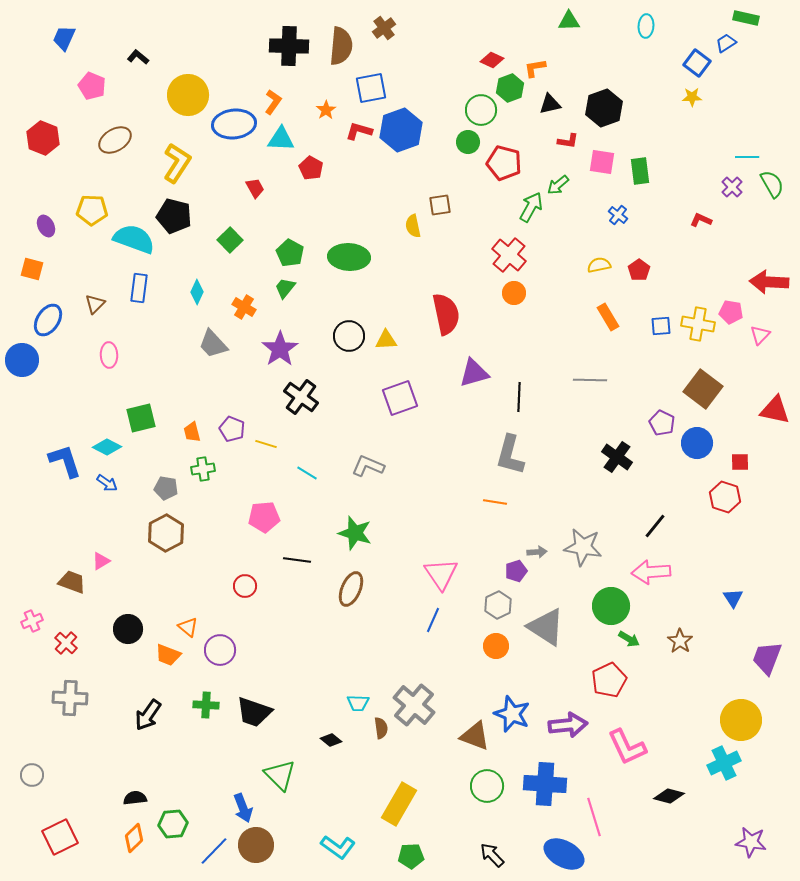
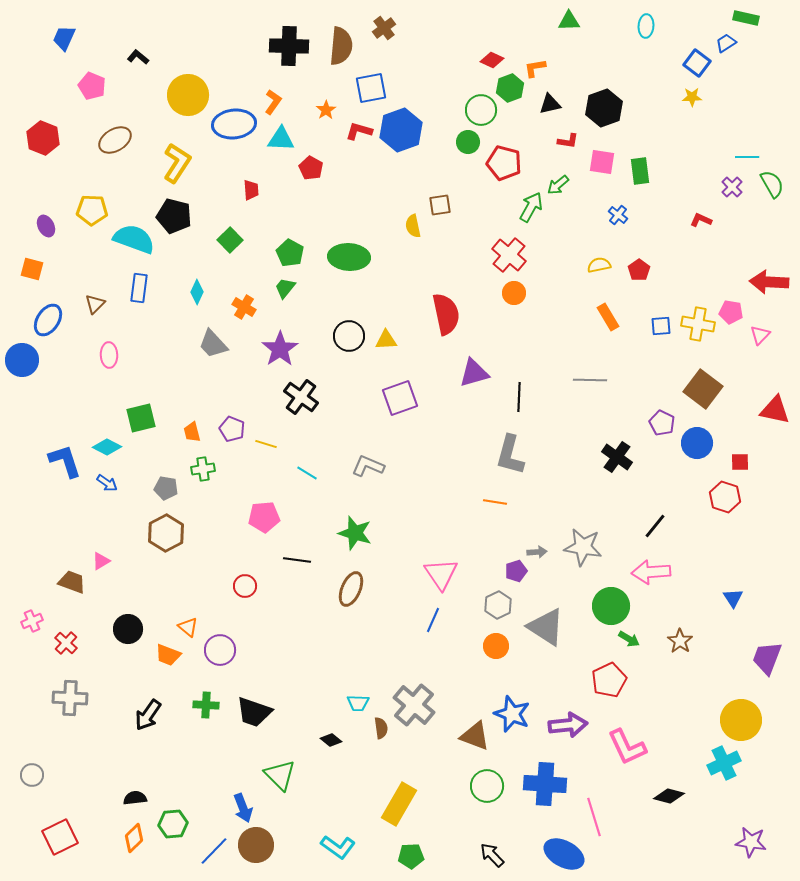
red trapezoid at (255, 188): moved 4 px left, 2 px down; rotated 25 degrees clockwise
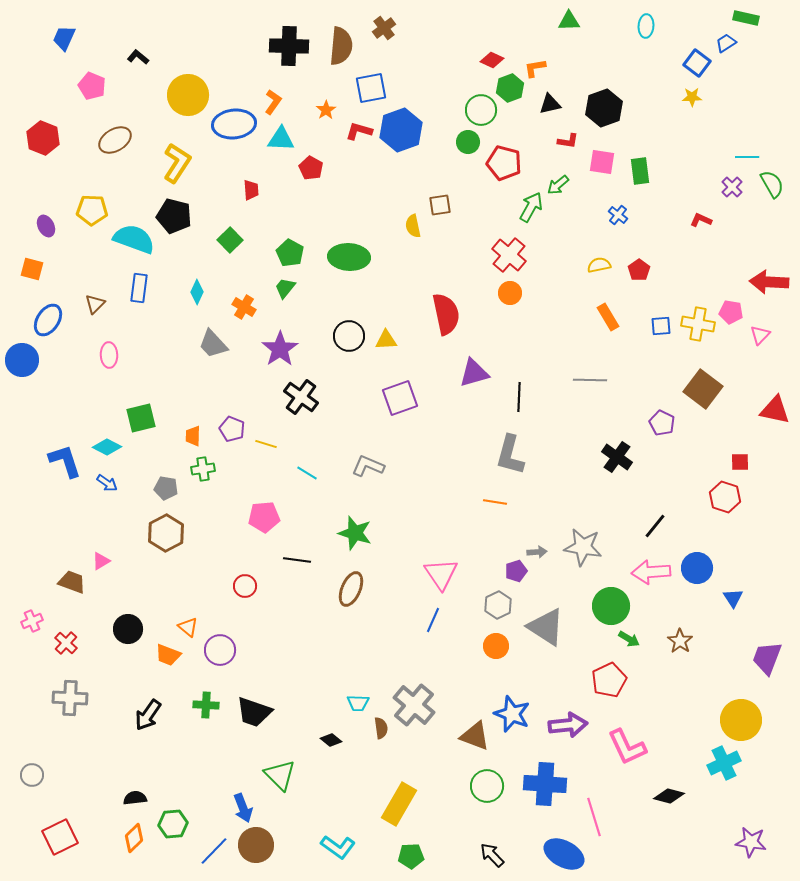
orange circle at (514, 293): moved 4 px left
orange trapezoid at (192, 432): moved 1 px right, 4 px down; rotated 15 degrees clockwise
blue circle at (697, 443): moved 125 px down
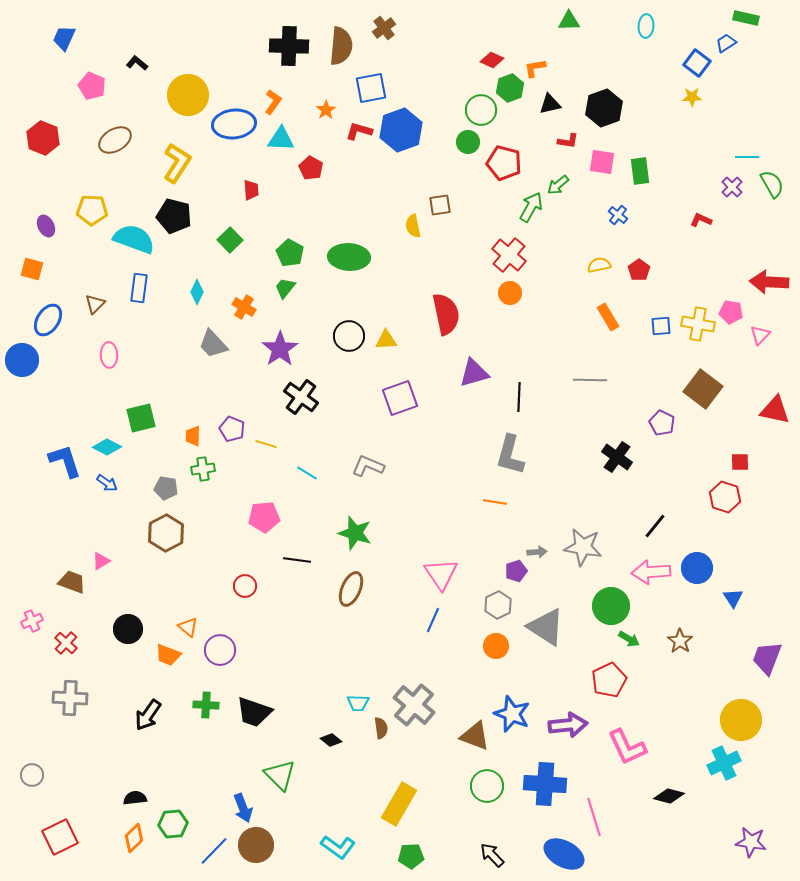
black L-shape at (138, 57): moved 1 px left, 6 px down
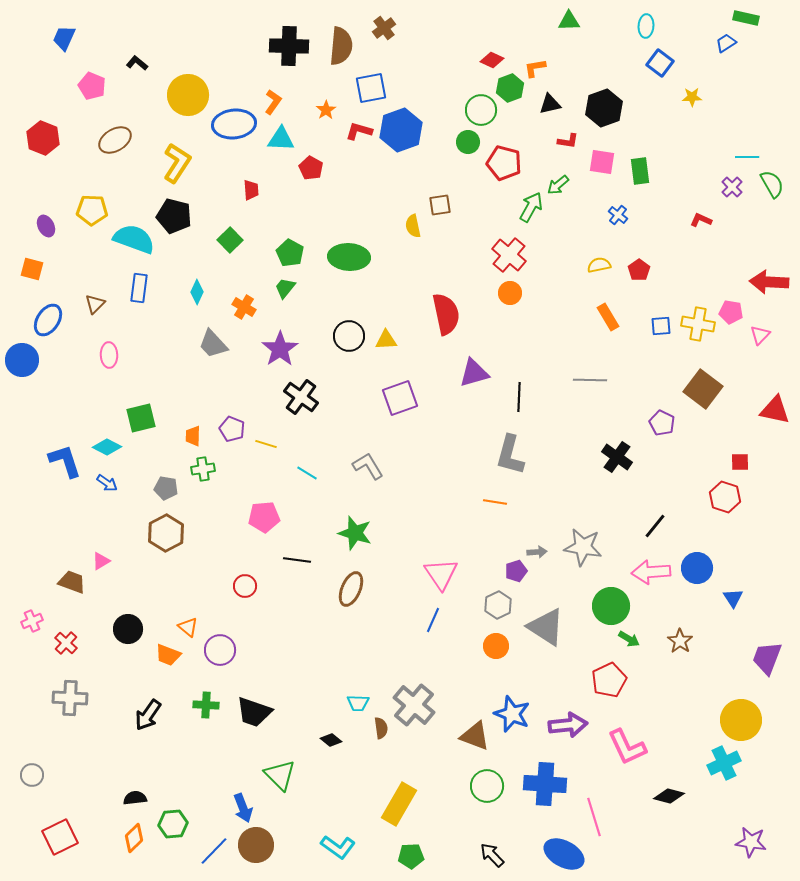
blue square at (697, 63): moved 37 px left
gray L-shape at (368, 466): rotated 36 degrees clockwise
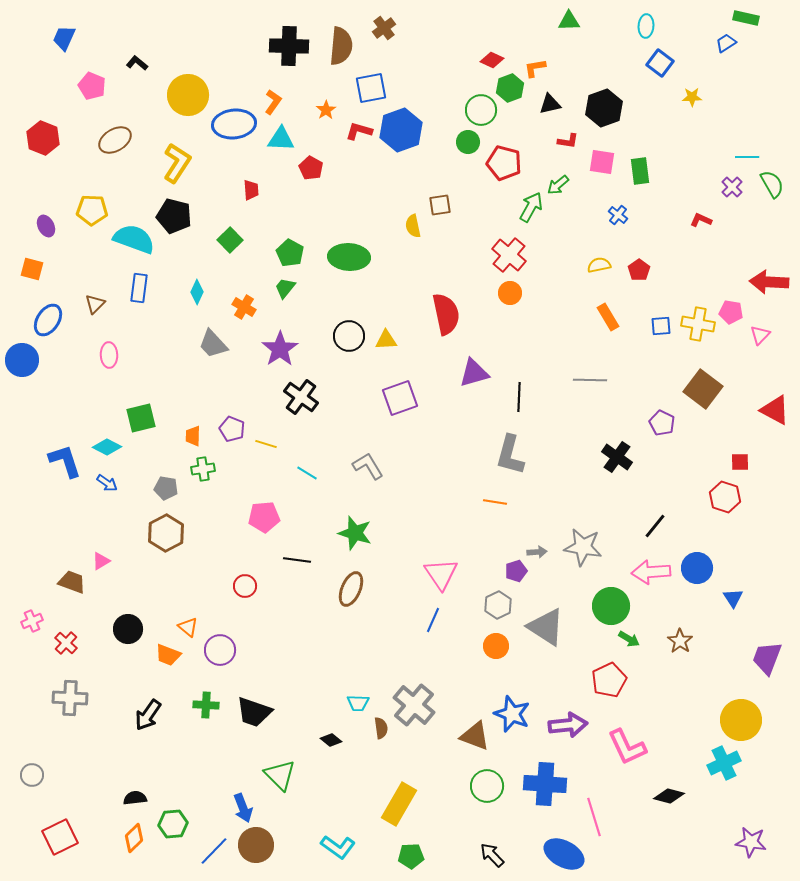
red triangle at (775, 410): rotated 16 degrees clockwise
